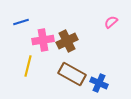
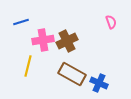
pink semicircle: rotated 112 degrees clockwise
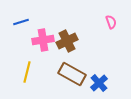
yellow line: moved 1 px left, 6 px down
blue cross: rotated 24 degrees clockwise
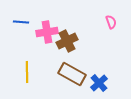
blue line: rotated 21 degrees clockwise
pink cross: moved 4 px right, 8 px up
yellow line: rotated 15 degrees counterclockwise
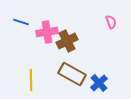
blue line: rotated 14 degrees clockwise
yellow line: moved 4 px right, 8 px down
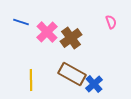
pink cross: rotated 35 degrees counterclockwise
brown cross: moved 4 px right, 3 px up; rotated 10 degrees counterclockwise
blue cross: moved 5 px left, 1 px down
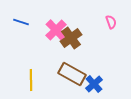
pink cross: moved 9 px right, 2 px up
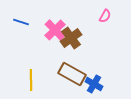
pink semicircle: moved 6 px left, 6 px up; rotated 48 degrees clockwise
pink cross: moved 1 px left
blue cross: rotated 18 degrees counterclockwise
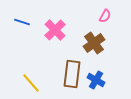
blue line: moved 1 px right
brown cross: moved 23 px right, 5 px down
brown rectangle: rotated 68 degrees clockwise
yellow line: moved 3 px down; rotated 40 degrees counterclockwise
blue cross: moved 2 px right, 4 px up
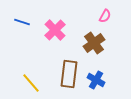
brown rectangle: moved 3 px left
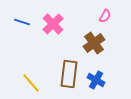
pink cross: moved 2 px left, 6 px up
